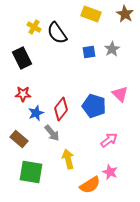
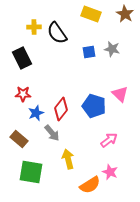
yellow cross: rotated 32 degrees counterclockwise
gray star: rotated 28 degrees counterclockwise
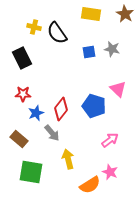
yellow rectangle: rotated 12 degrees counterclockwise
yellow cross: rotated 16 degrees clockwise
pink triangle: moved 2 px left, 5 px up
pink arrow: moved 1 px right
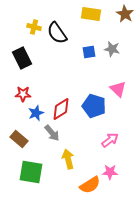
red diamond: rotated 20 degrees clockwise
pink star: rotated 21 degrees counterclockwise
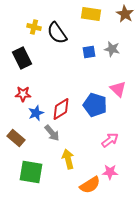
blue pentagon: moved 1 px right, 1 px up
brown rectangle: moved 3 px left, 1 px up
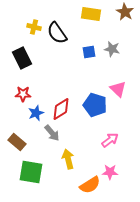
brown star: moved 2 px up
brown rectangle: moved 1 px right, 4 px down
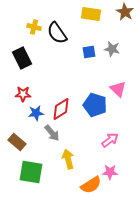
blue star: rotated 14 degrees clockwise
orange semicircle: moved 1 px right
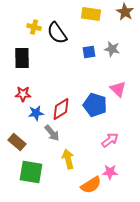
black rectangle: rotated 25 degrees clockwise
